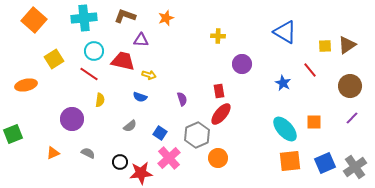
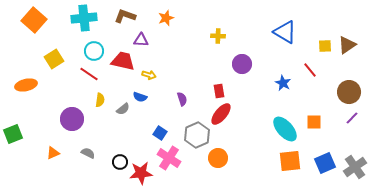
brown circle at (350, 86): moved 1 px left, 6 px down
gray semicircle at (130, 126): moved 7 px left, 17 px up
pink cross at (169, 158): rotated 15 degrees counterclockwise
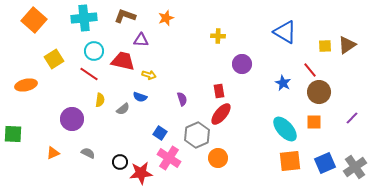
brown circle at (349, 92): moved 30 px left
green square at (13, 134): rotated 24 degrees clockwise
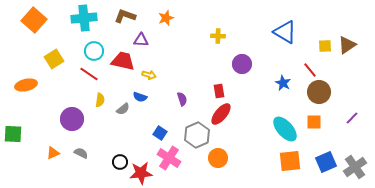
gray semicircle at (88, 153): moved 7 px left
blue square at (325, 163): moved 1 px right, 1 px up
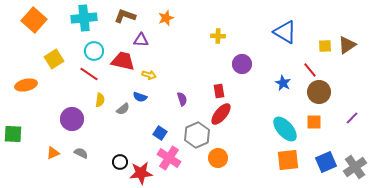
orange square at (290, 161): moved 2 px left, 1 px up
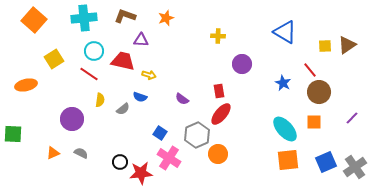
purple semicircle at (182, 99): rotated 144 degrees clockwise
orange circle at (218, 158): moved 4 px up
